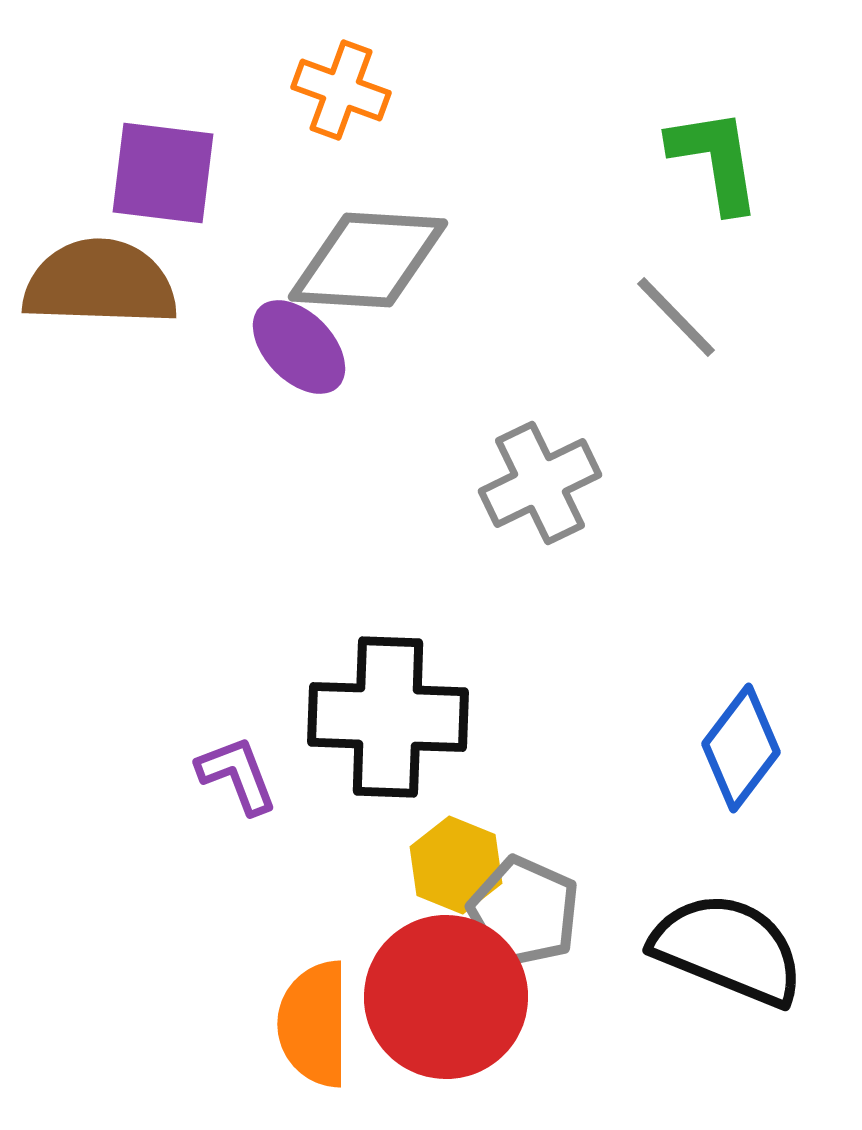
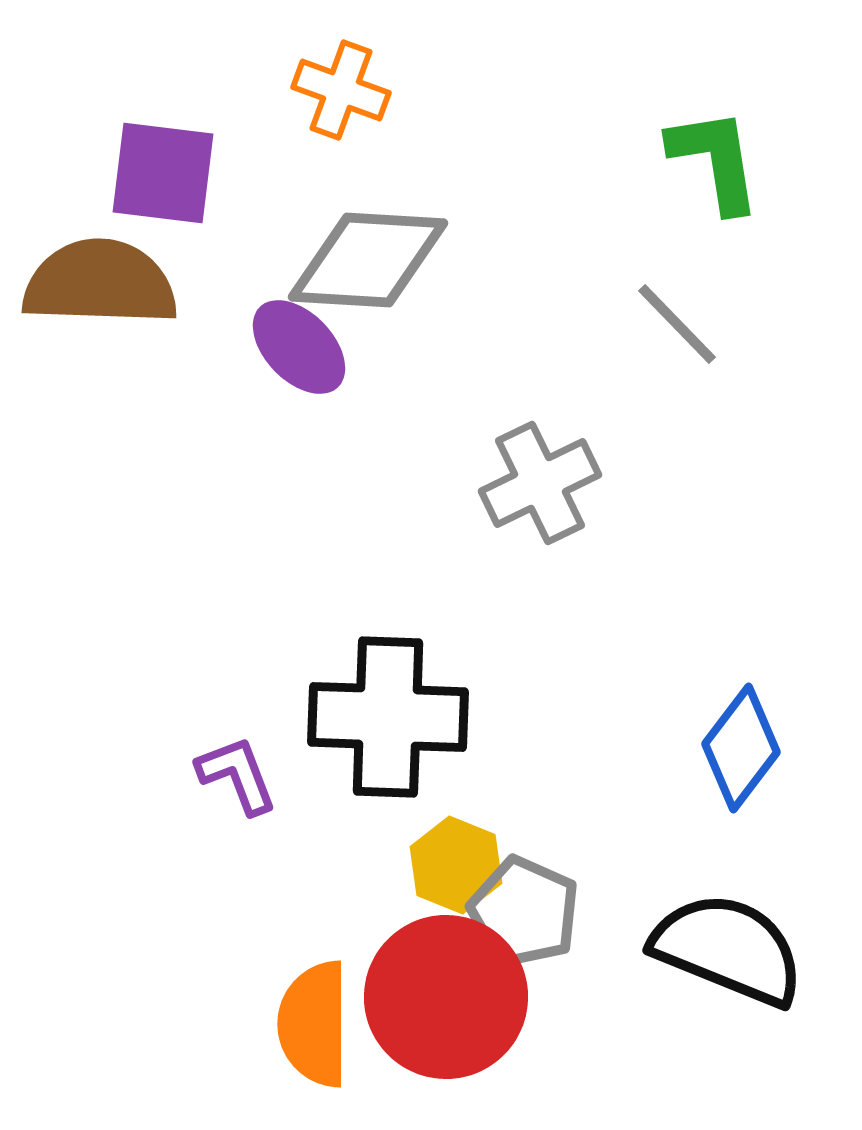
gray line: moved 1 px right, 7 px down
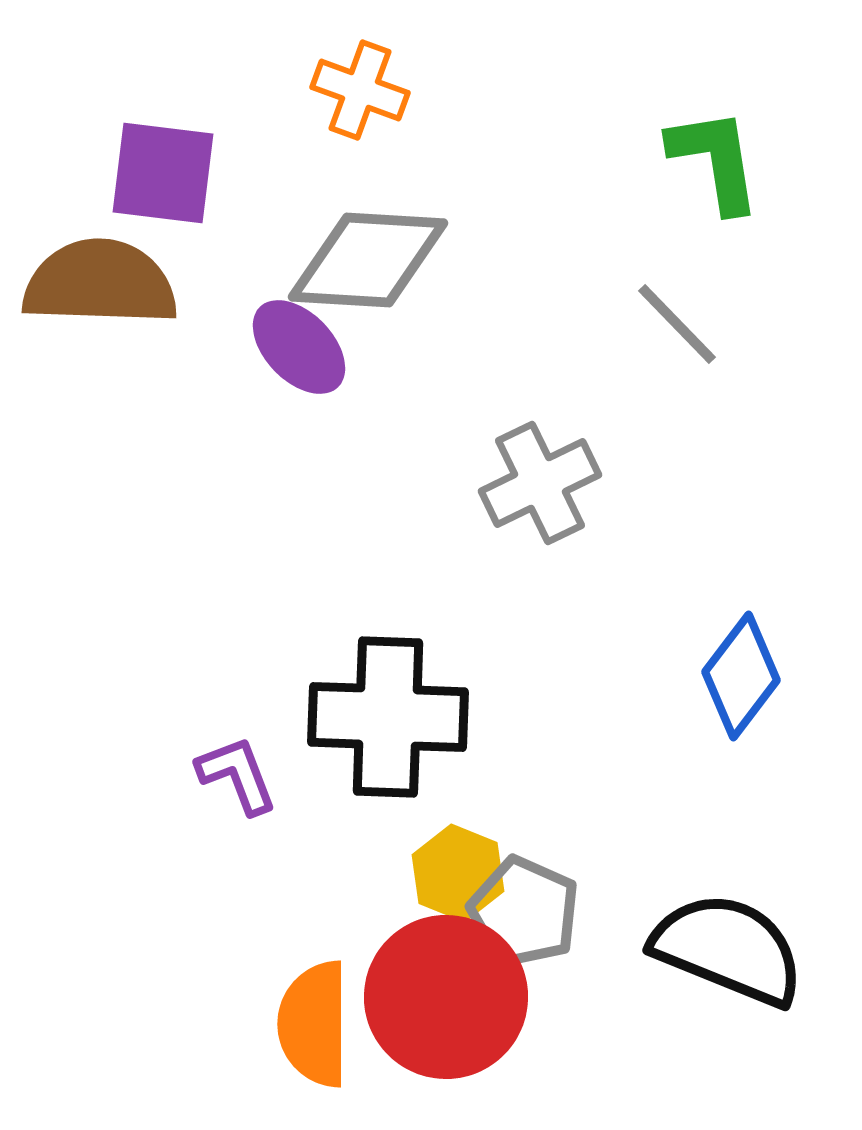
orange cross: moved 19 px right
blue diamond: moved 72 px up
yellow hexagon: moved 2 px right, 8 px down
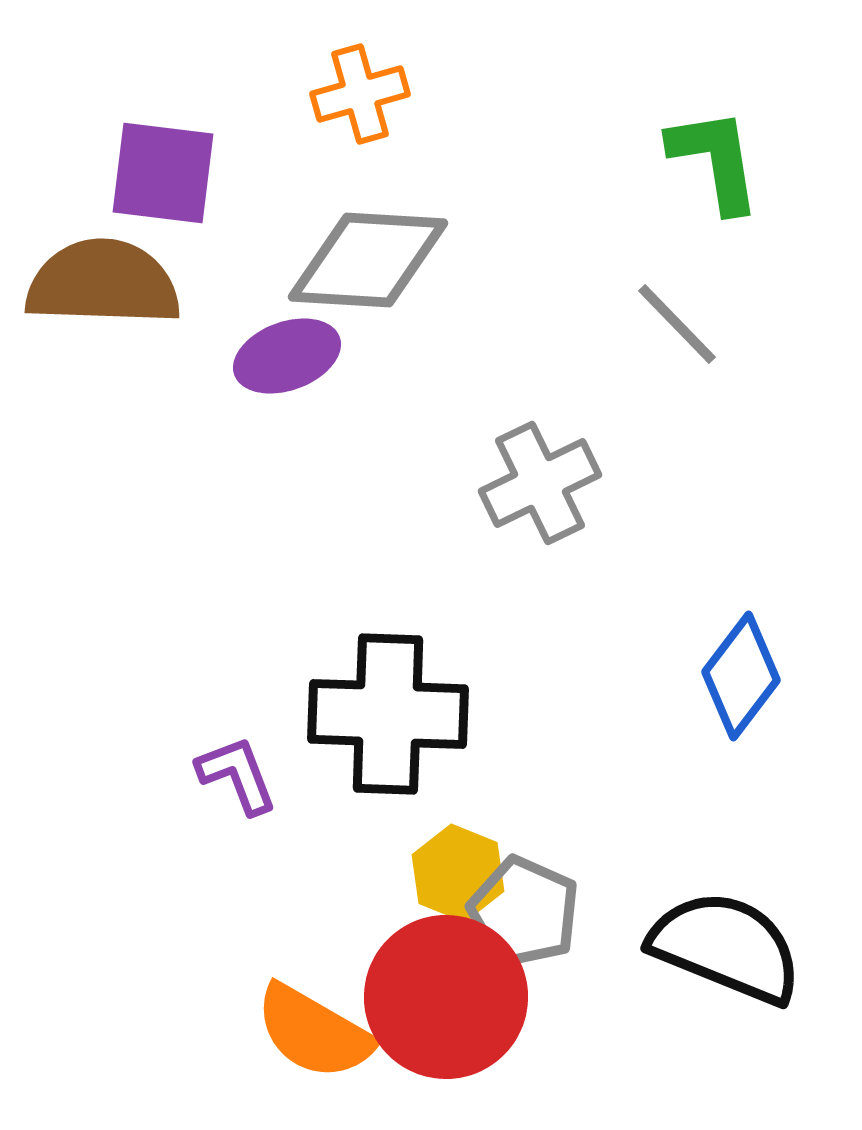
orange cross: moved 4 px down; rotated 36 degrees counterclockwise
brown semicircle: moved 3 px right
purple ellipse: moved 12 px left, 9 px down; rotated 66 degrees counterclockwise
black cross: moved 3 px up
black semicircle: moved 2 px left, 2 px up
orange semicircle: moved 8 px down; rotated 60 degrees counterclockwise
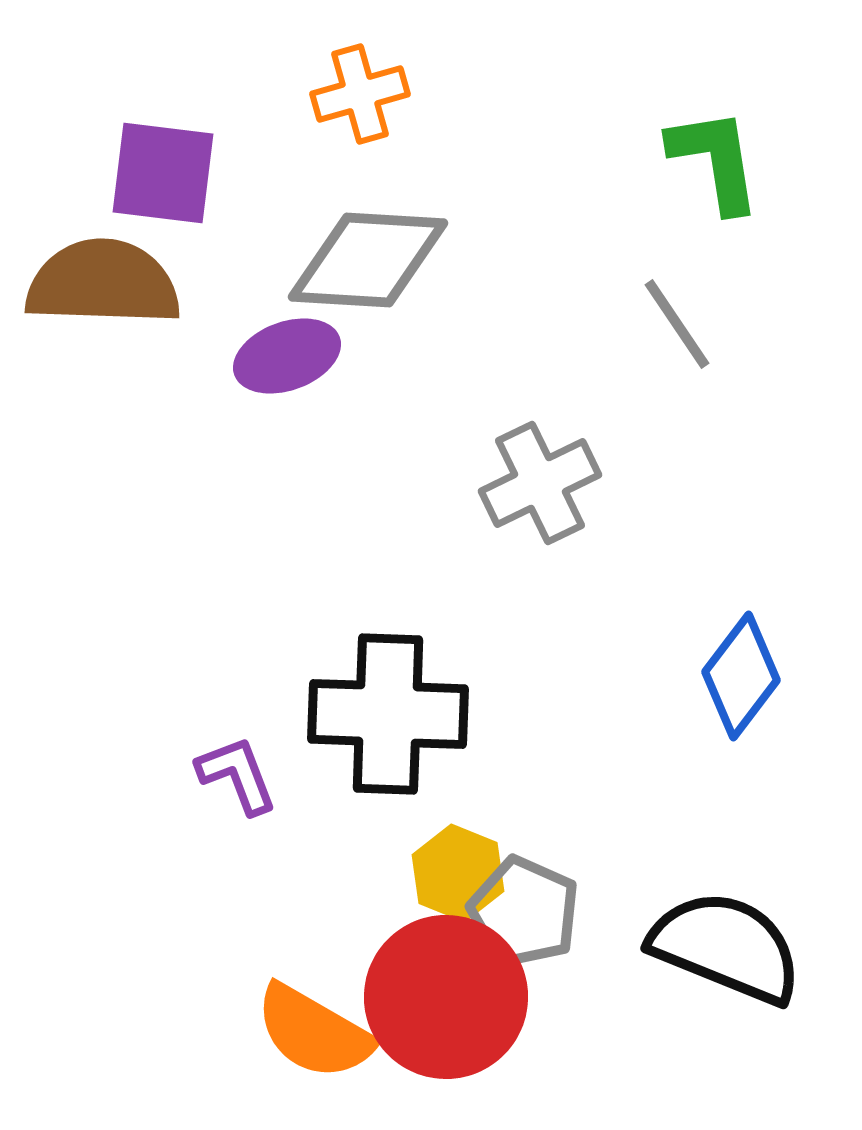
gray line: rotated 10 degrees clockwise
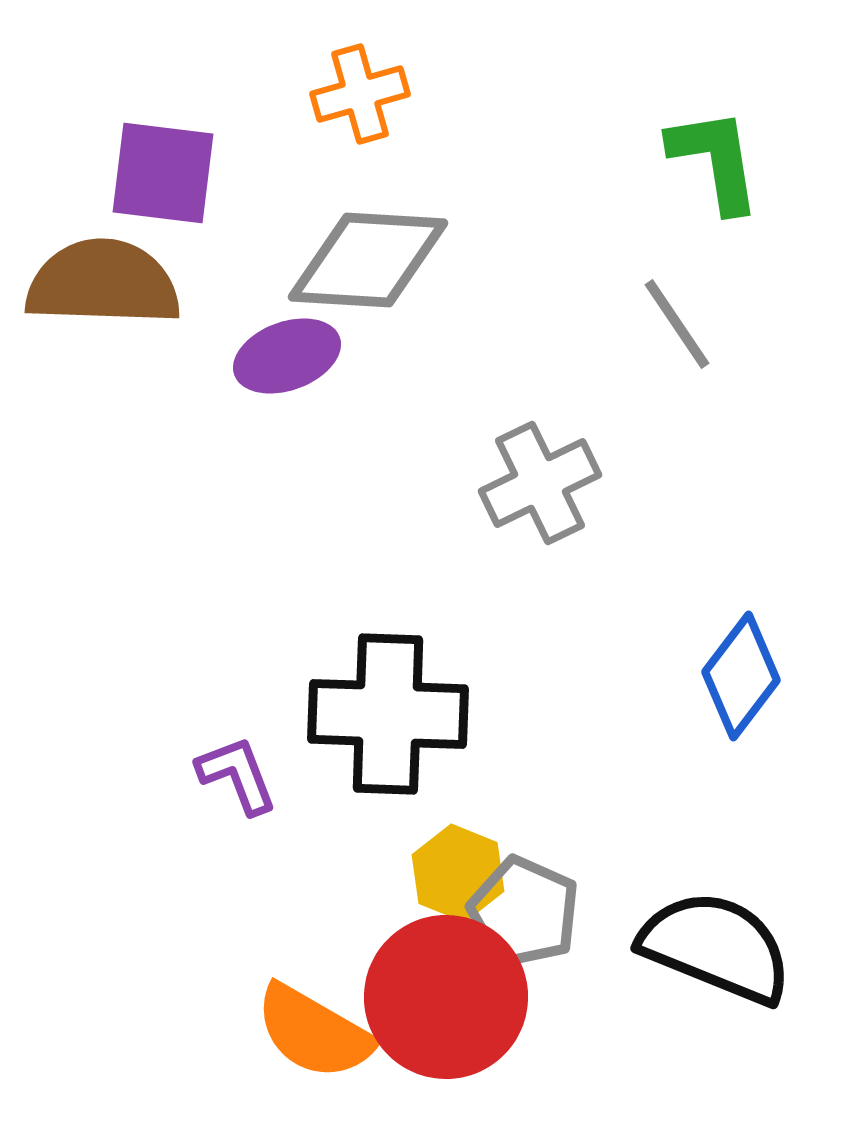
black semicircle: moved 10 px left
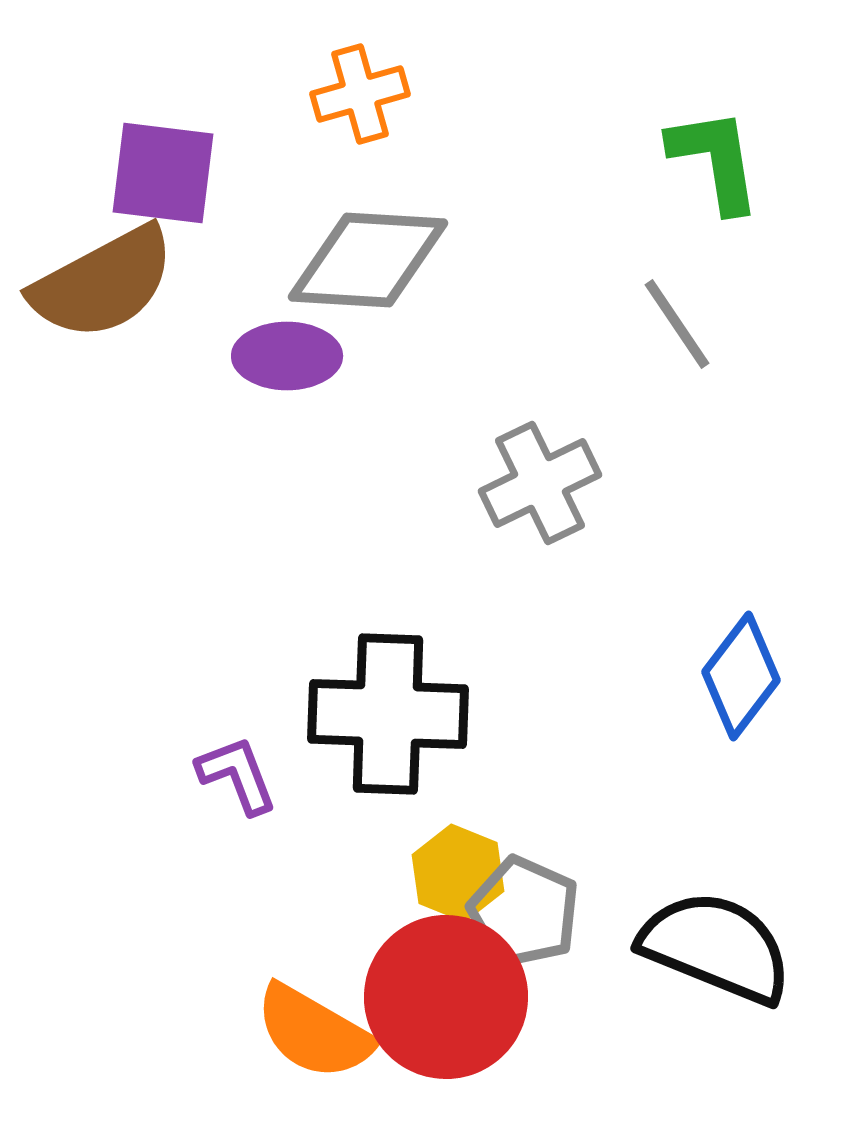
brown semicircle: rotated 150 degrees clockwise
purple ellipse: rotated 20 degrees clockwise
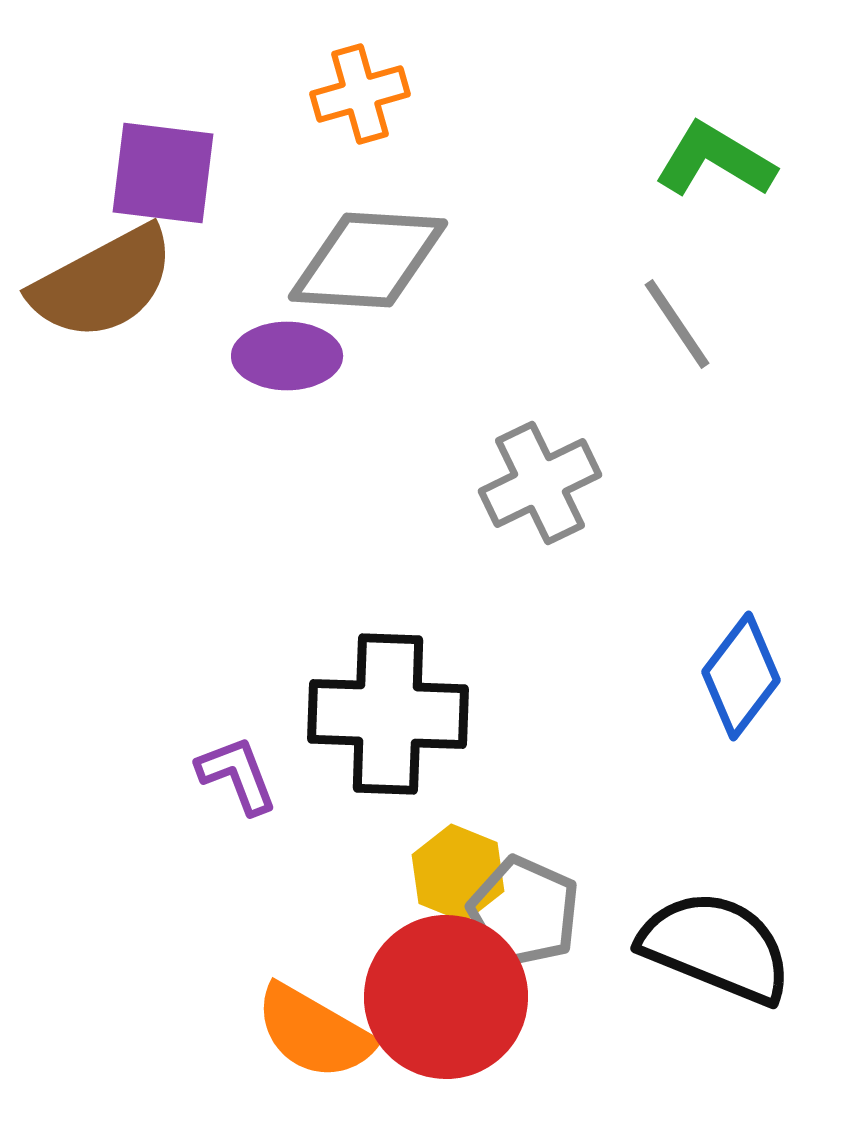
green L-shape: rotated 50 degrees counterclockwise
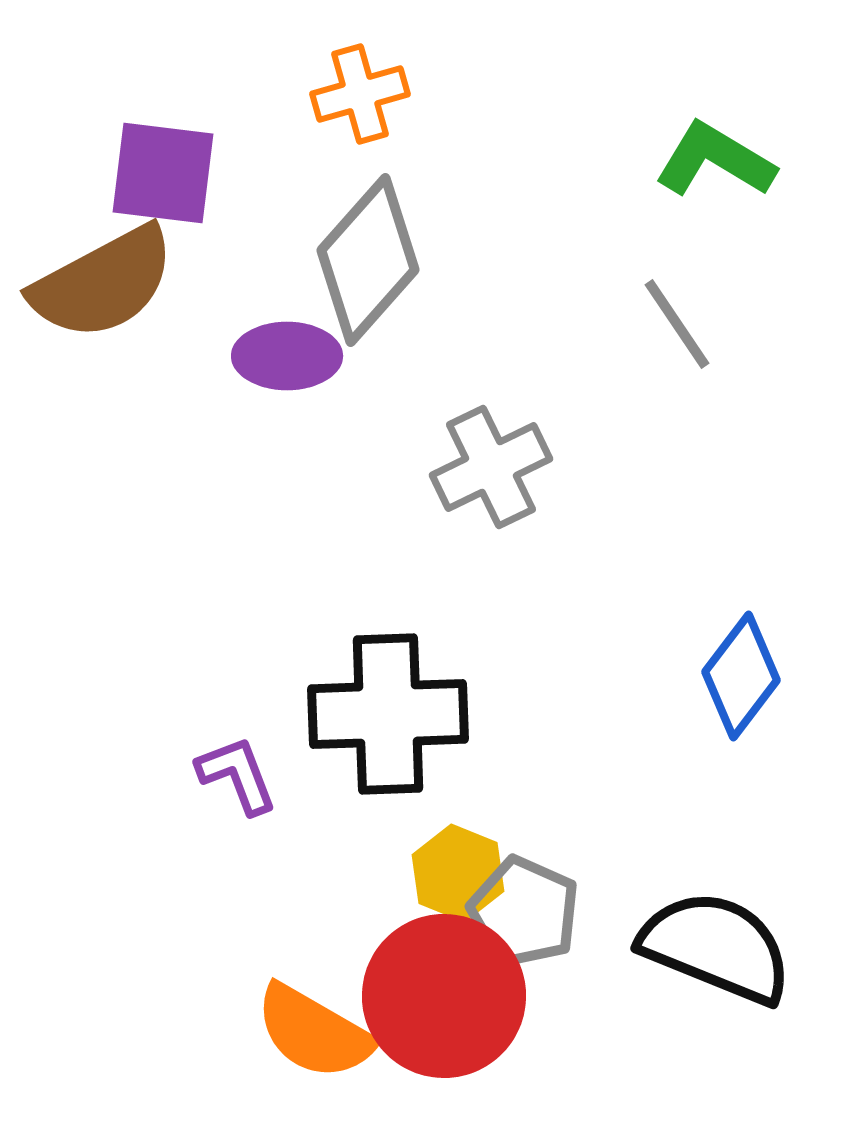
gray diamond: rotated 52 degrees counterclockwise
gray cross: moved 49 px left, 16 px up
black cross: rotated 4 degrees counterclockwise
red circle: moved 2 px left, 1 px up
